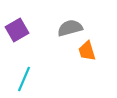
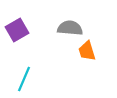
gray semicircle: rotated 20 degrees clockwise
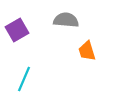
gray semicircle: moved 4 px left, 8 px up
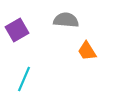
orange trapezoid: rotated 15 degrees counterclockwise
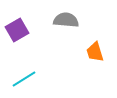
orange trapezoid: moved 8 px right, 1 px down; rotated 15 degrees clockwise
cyan line: rotated 35 degrees clockwise
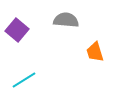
purple square: rotated 20 degrees counterclockwise
cyan line: moved 1 px down
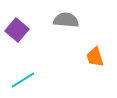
orange trapezoid: moved 5 px down
cyan line: moved 1 px left
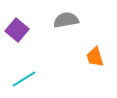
gray semicircle: rotated 15 degrees counterclockwise
cyan line: moved 1 px right, 1 px up
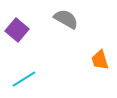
gray semicircle: moved 1 px up; rotated 40 degrees clockwise
orange trapezoid: moved 5 px right, 3 px down
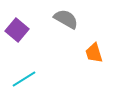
orange trapezoid: moved 6 px left, 7 px up
